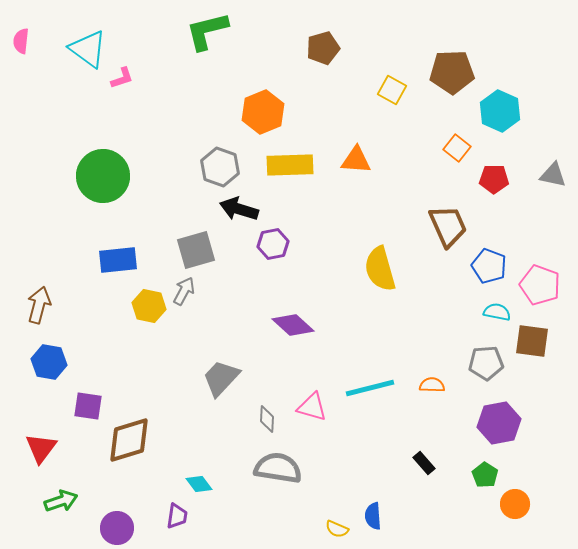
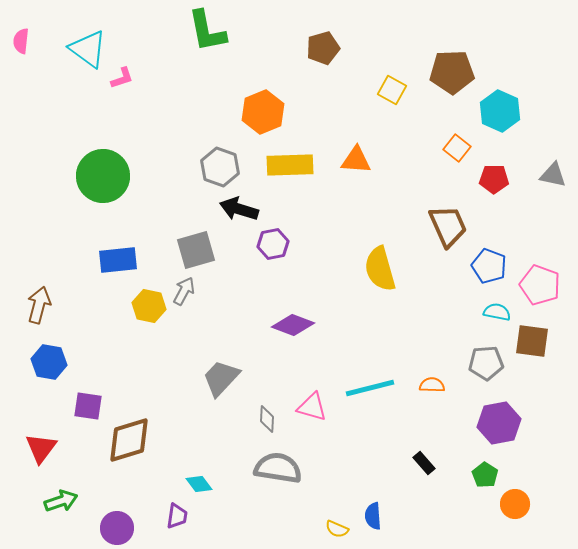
green L-shape at (207, 31): rotated 87 degrees counterclockwise
purple diamond at (293, 325): rotated 21 degrees counterclockwise
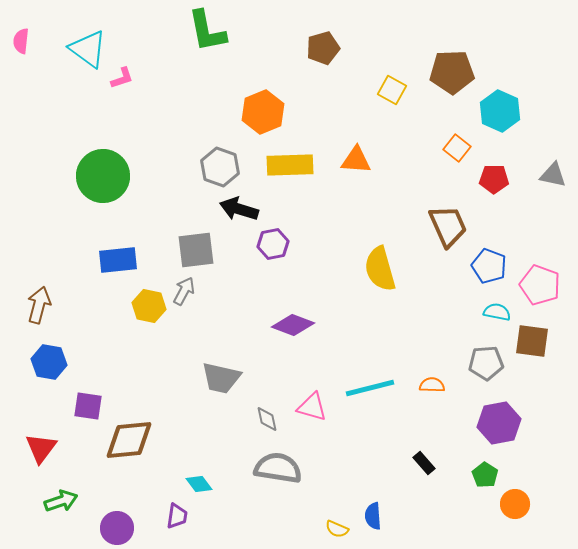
gray square at (196, 250): rotated 9 degrees clockwise
gray trapezoid at (221, 378): rotated 120 degrees counterclockwise
gray diamond at (267, 419): rotated 16 degrees counterclockwise
brown diamond at (129, 440): rotated 12 degrees clockwise
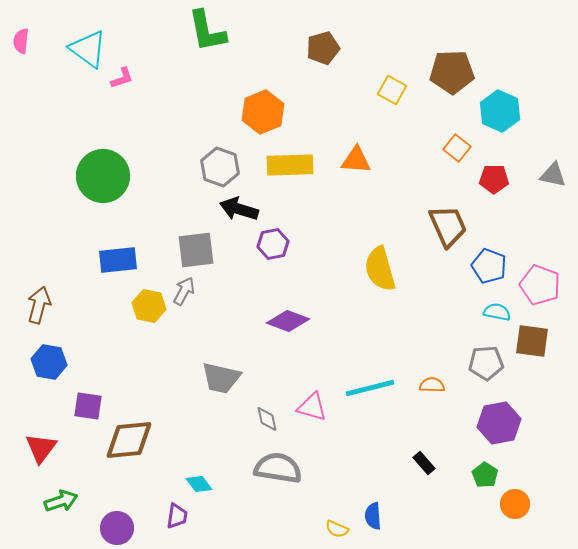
purple diamond at (293, 325): moved 5 px left, 4 px up
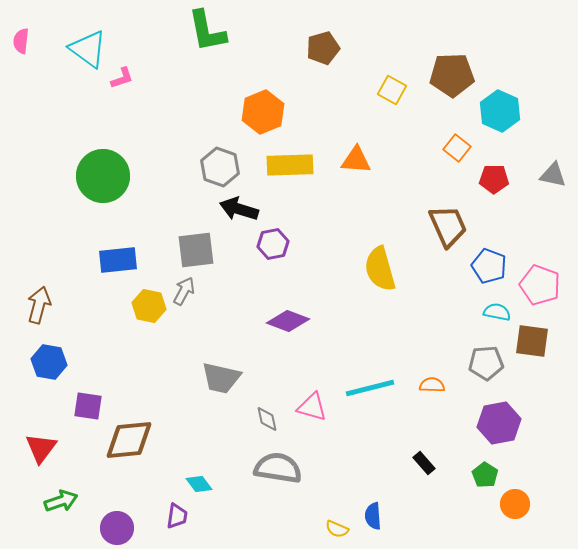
brown pentagon at (452, 72): moved 3 px down
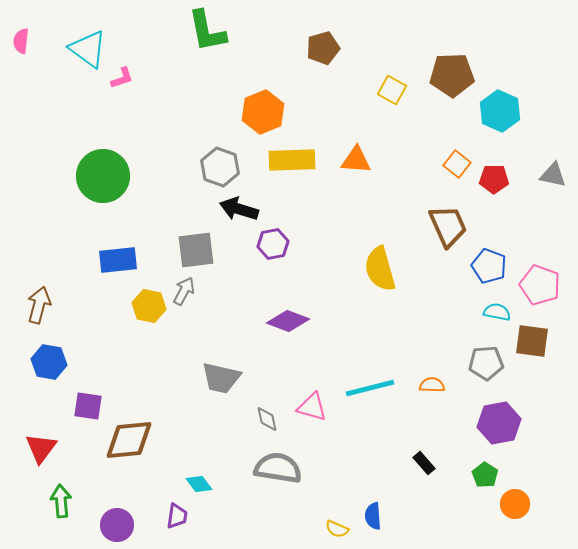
orange square at (457, 148): moved 16 px down
yellow rectangle at (290, 165): moved 2 px right, 5 px up
green arrow at (61, 501): rotated 76 degrees counterclockwise
purple circle at (117, 528): moved 3 px up
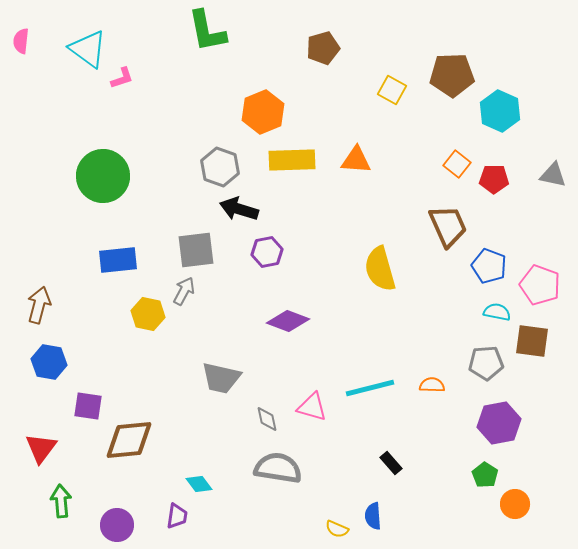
purple hexagon at (273, 244): moved 6 px left, 8 px down
yellow hexagon at (149, 306): moved 1 px left, 8 px down
black rectangle at (424, 463): moved 33 px left
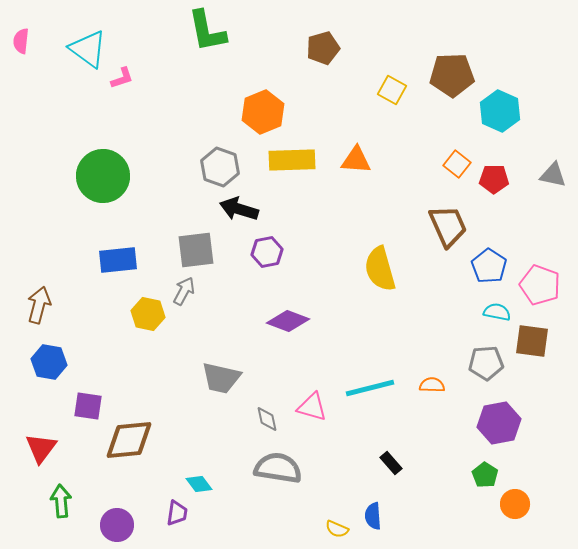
blue pentagon at (489, 266): rotated 12 degrees clockwise
purple trapezoid at (177, 516): moved 3 px up
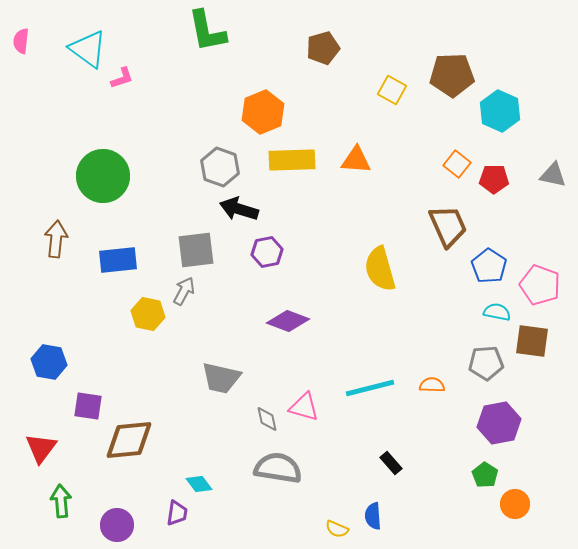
brown arrow at (39, 305): moved 17 px right, 66 px up; rotated 9 degrees counterclockwise
pink triangle at (312, 407): moved 8 px left
